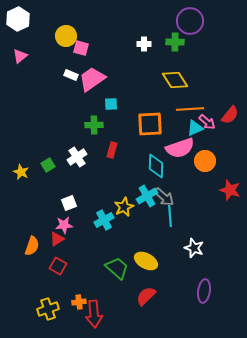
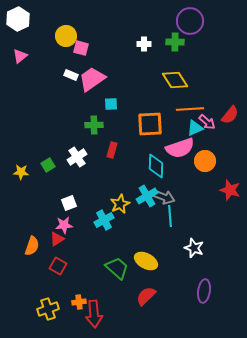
yellow star at (21, 172): rotated 21 degrees counterclockwise
gray arrow at (164, 197): rotated 20 degrees counterclockwise
yellow star at (124, 207): moved 4 px left, 3 px up
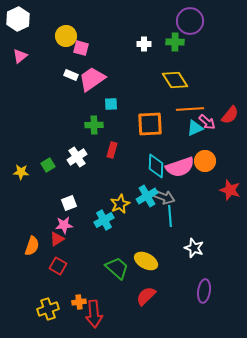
pink semicircle at (180, 148): moved 19 px down
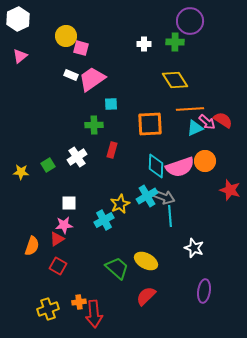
red semicircle at (230, 115): moved 7 px left, 5 px down; rotated 96 degrees counterclockwise
white square at (69, 203): rotated 21 degrees clockwise
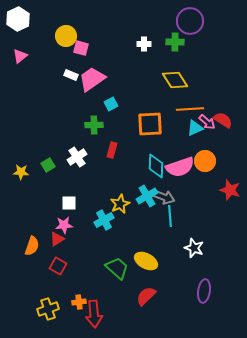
cyan square at (111, 104): rotated 24 degrees counterclockwise
